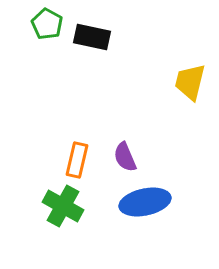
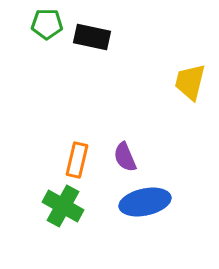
green pentagon: rotated 28 degrees counterclockwise
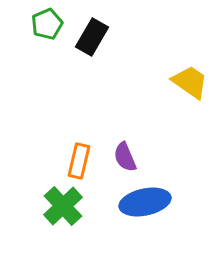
green pentagon: rotated 24 degrees counterclockwise
black rectangle: rotated 72 degrees counterclockwise
yellow trapezoid: rotated 111 degrees clockwise
orange rectangle: moved 2 px right, 1 px down
green cross: rotated 18 degrees clockwise
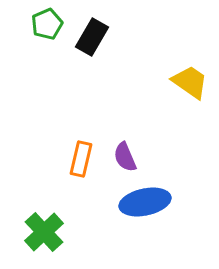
orange rectangle: moved 2 px right, 2 px up
green cross: moved 19 px left, 26 px down
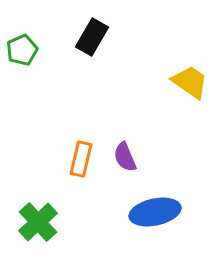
green pentagon: moved 25 px left, 26 px down
blue ellipse: moved 10 px right, 10 px down
green cross: moved 6 px left, 10 px up
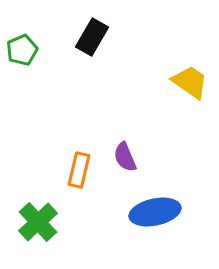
orange rectangle: moved 2 px left, 11 px down
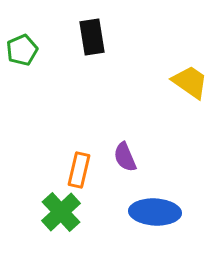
black rectangle: rotated 39 degrees counterclockwise
blue ellipse: rotated 15 degrees clockwise
green cross: moved 23 px right, 10 px up
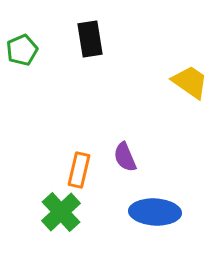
black rectangle: moved 2 px left, 2 px down
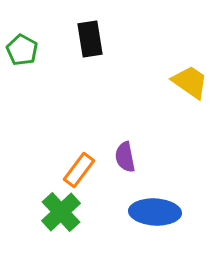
green pentagon: rotated 20 degrees counterclockwise
purple semicircle: rotated 12 degrees clockwise
orange rectangle: rotated 24 degrees clockwise
